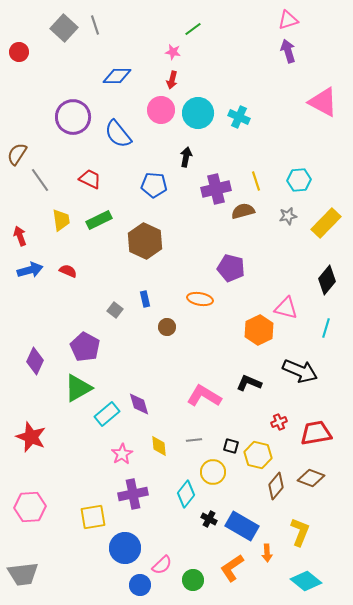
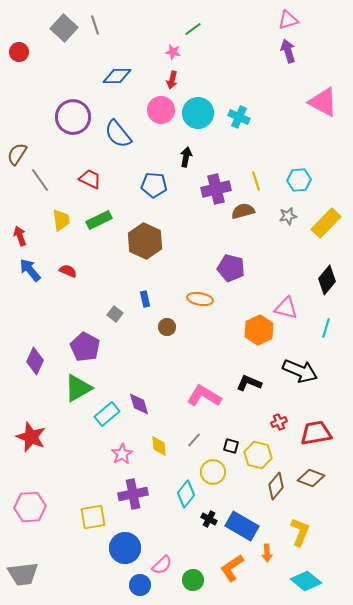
blue arrow at (30, 270): rotated 115 degrees counterclockwise
gray square at (115, 310): moved 4 px down
gray line at (194, 440): rotated 42 degrees counterclockwise
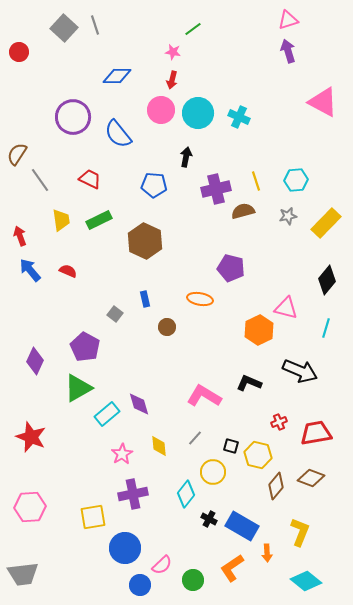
cyan hexagon at (299, 180): moved 3 px left
gray line at (194, 440): moved 1 px right, 2 px up
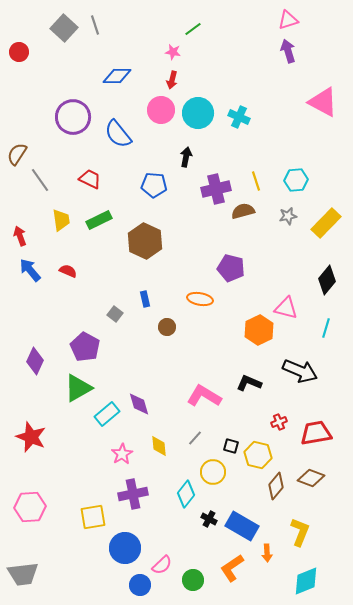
cyan diamond at (306, 581): rotated 60 degrees counterclockwise
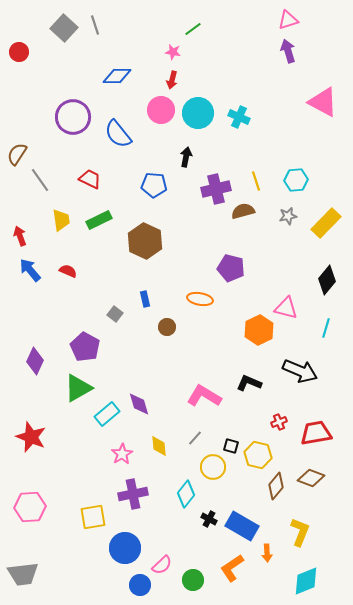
yellow circle at (213, 472): moved 5 px up
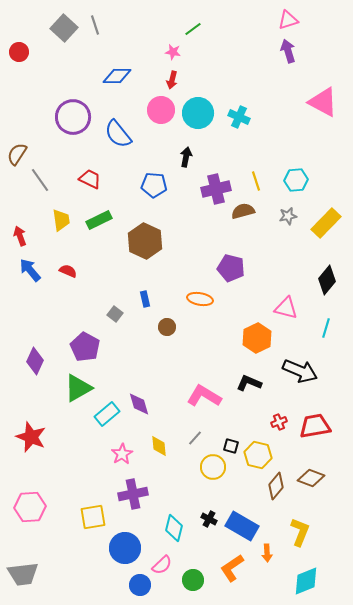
orange hexagon at (259, 330): moved 2 px left, 8 px down
red trapezoid at (316, 433): moved 1 px left, 7 px up
cyan diamond at (186, 494): moved 12 px left, 34 px down; rotated 24 degrees counterclockwise
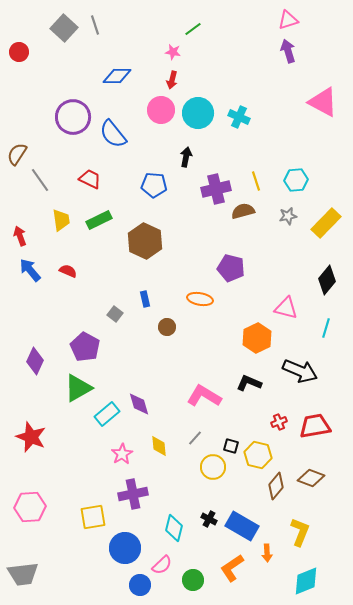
blue semicircle at (118, 134): moved 5 px left
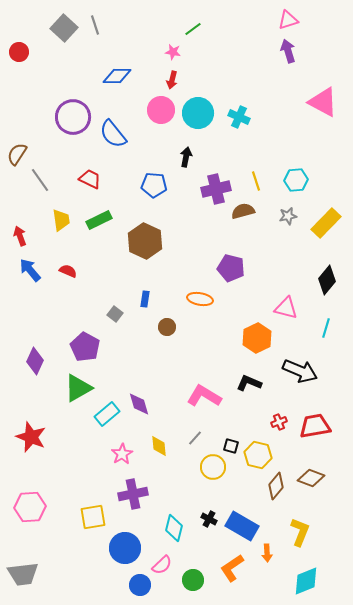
blue rectangle at (145, 299): rotated 21 degrees clockwise
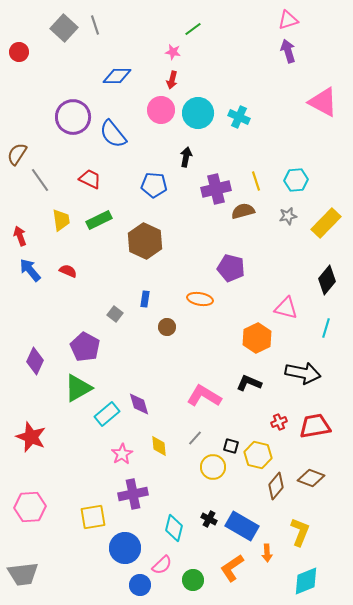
black arrow at (300, 371): moved 3 px right, 2 px down; rotated 12 degrees counterclockwise
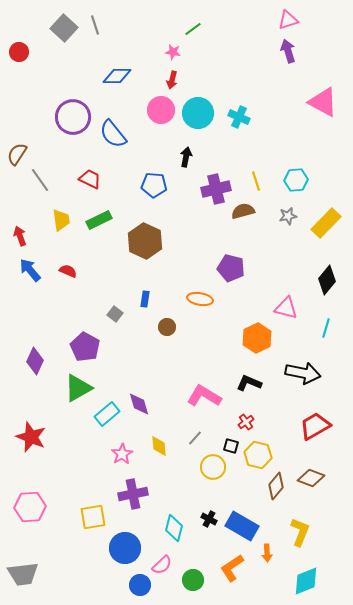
red cross at (279, 422): moved 33 px left; rotated 14 degrees counterclockwise
red trapezoid at (315, 426): rotated 20 degrees counterclockwise
